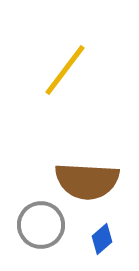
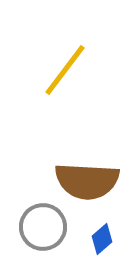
gray circle: moved 2 px right, 2 px down
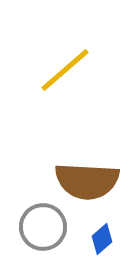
yellow line: rotated 12 degrees clockwise
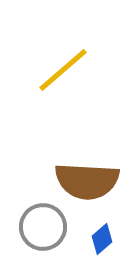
yellow line: moved 2 px left
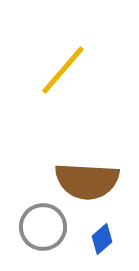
yellow line: rotated 8 degrees counterclockwise
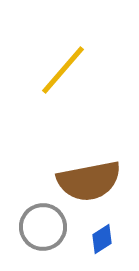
brown semicircle: moved 2 px right; rotated 14 degrees counterclockwise
blue diamond: rotated 8 degrees clockwise
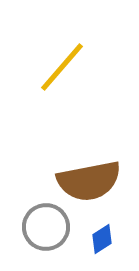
yellow line: moved 1 px left, 3 px up
gray circle: moved 3 px right
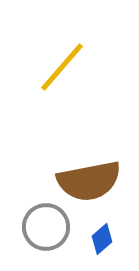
blue diamond: rotated 8 degrees counterclockwise
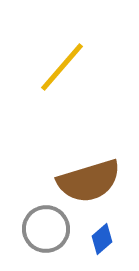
brown semicircle: rotated 6 degrees counterclockwise
gray circle: moved 2 px down
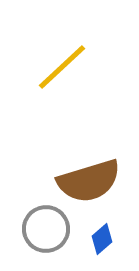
yellow line: rotated 6 degrees clockwise
